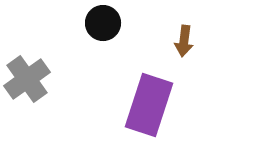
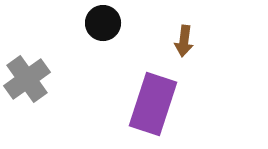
purple rectangle: moved 4 px right, 1 px up
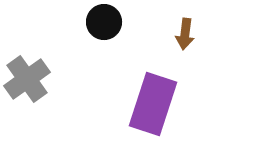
black circle: moved 1 px right, 1 px up
brown arrow: moved 1 px right, 7 px up
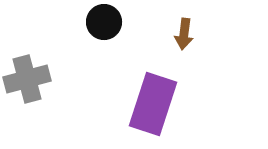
brown arrow: moved 1 px left
gray cross: rotated 21 degrees clockwise
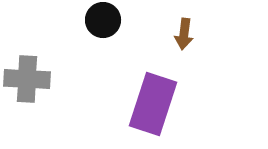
black circle: moved 1 px left, 2 px up
gray cross: rotated 18 degrees clockwise
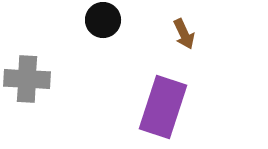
brown arrow: rotated 32 degrees counterclockwise
purple rectangle: moved 10 px right, 3 px down
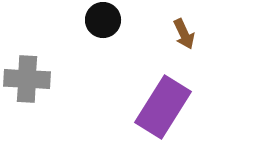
purple rectangle: rotated 14 degrees clockwise
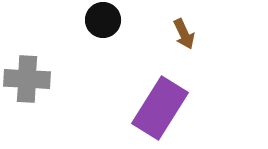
purple rectangle: moved 3 px left, 1 px down
